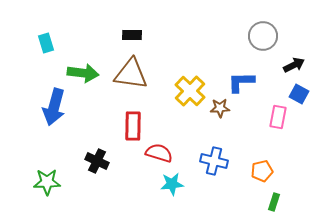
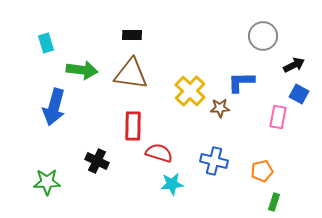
green arrow: moved 1 px left, 3 px up
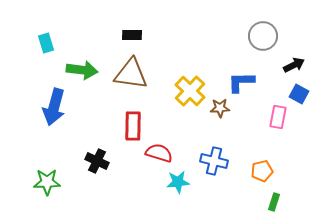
cyan star: moved 6 px right, 2 px up
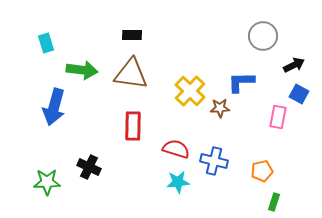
red semicircle: moved 17 px right, 4 px up
black cross: moved 8 px left, 6 px down
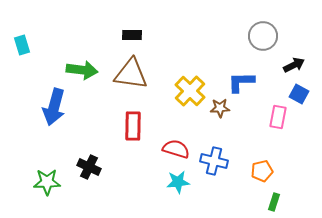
cyan rectangle: moved 24 px left, 2 px down
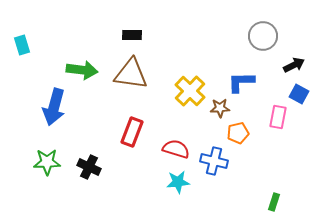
red rectangle: moved 1 px left, 6 px down; rotated 20 degrees clockwise
orange pentagon: moved 24 px left, 38 px up
green star: moved 20 px up
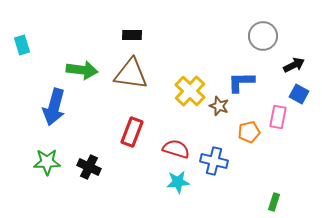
brown star: moved 1 px left, 2 px up; rotated 24 degrees clockwise
orange pentagon: moved 11 px right, 1 px up
